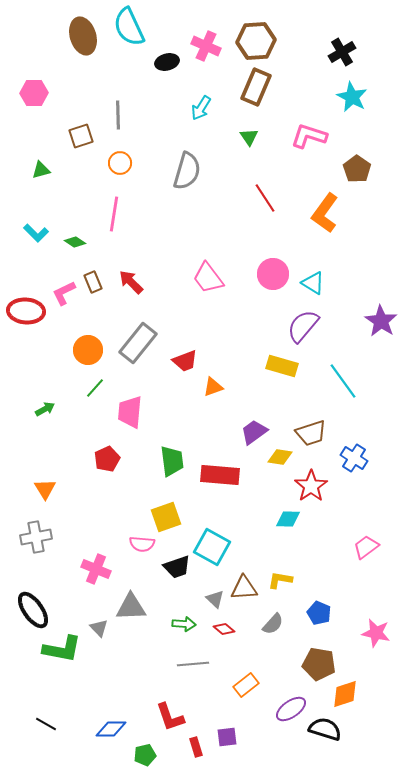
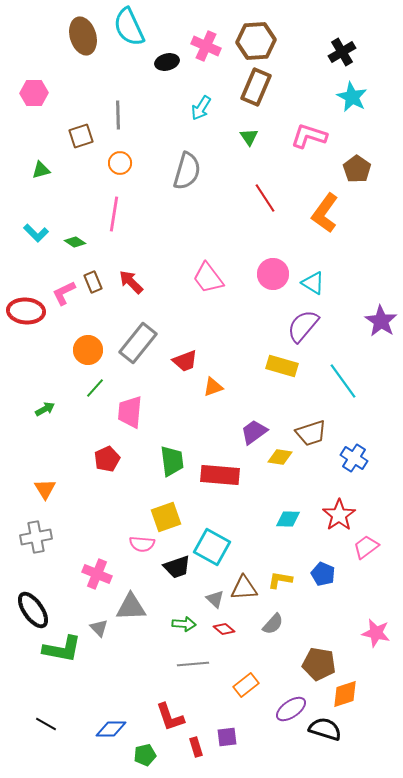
red star at (311, 486): moved 28 px right, 29 px down
pink cross at (96, 569): moved 1 px right, 5 px down
blue pentagon at (319, 613): moved 4 px right, 39 px up
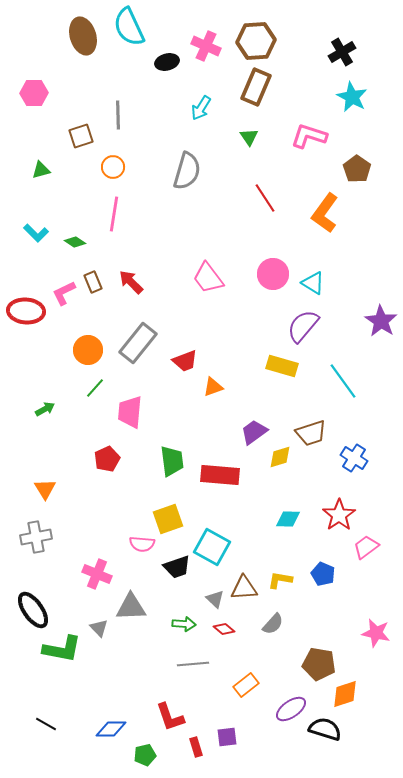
orange circle at (120, 163): moved 7 px left, 4 px down
yellow diamond at (280, 457): rotated 25 degrees counterclockwise
yellow square at (166, 517): moved 2 px right, 2 px down
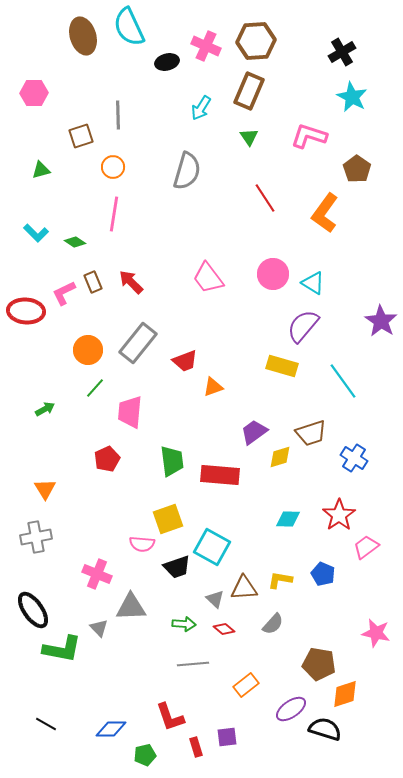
brown rectangle at (256, 87): moved 7 px left, 4 px down
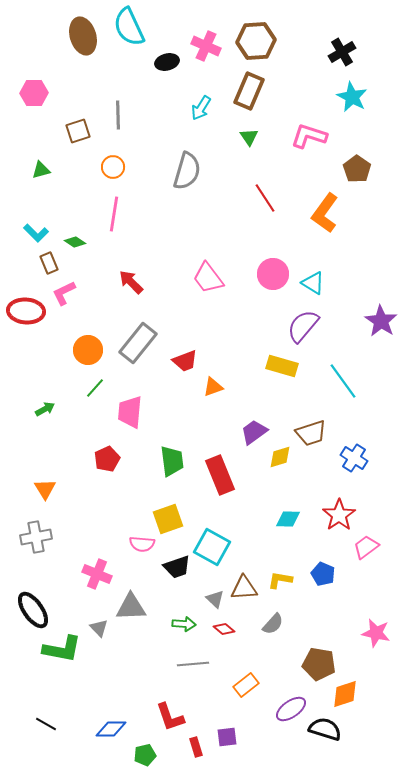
brown square at (81, 136): moved 3 px left, 5 px up
brown rectangle at (93, 282): moved 44 px left, 19 px up
red rectangle at (220, 475): rotated 63 degrees clockwise
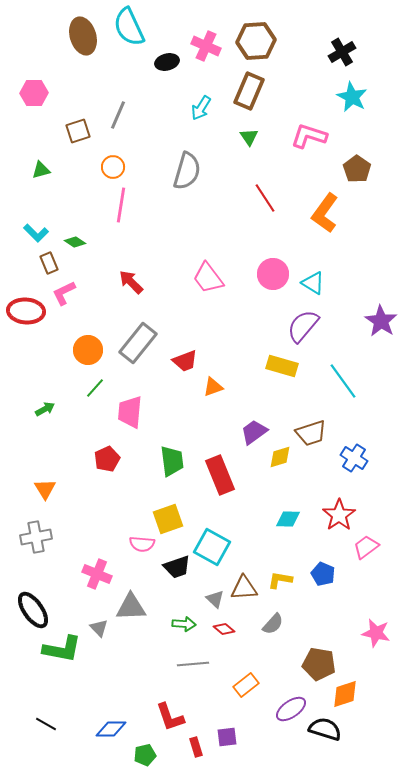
gray line at (118, 115): rotated 24 degrees clockwise
pink line at (114, 214): moved 7 px right, 9 px up
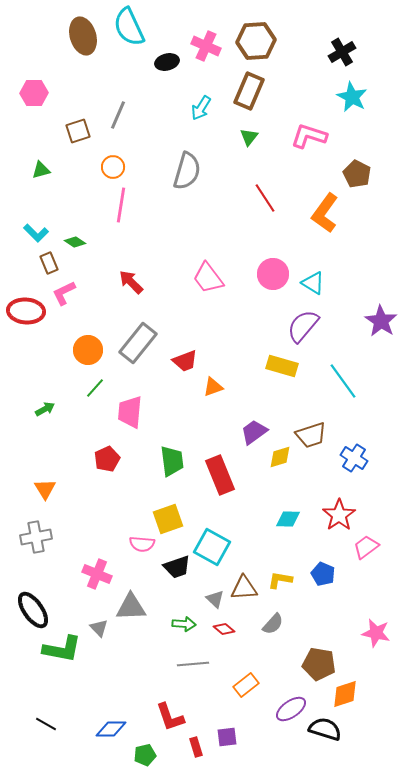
green triangle at (249, 137): rotated 12 degrees clockwise
brown pentagon at (357, 169): moved 5 px down; rotated 8 degrees counterclockwise
brown trapezoid at (311, 433): moved 2 px down
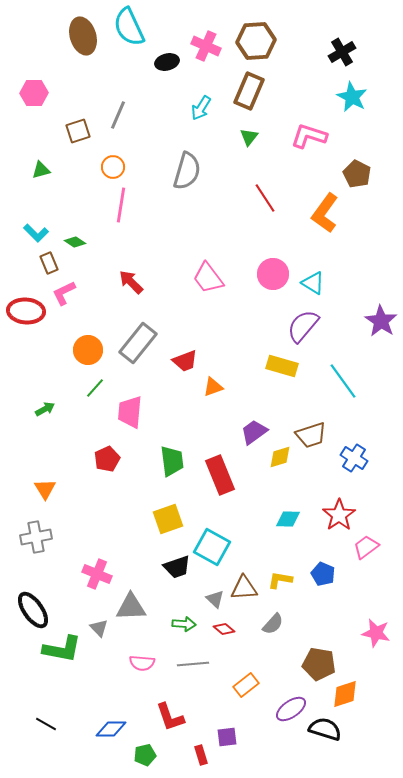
pink semicircle at (142, 544): moved 119 px down
red rectangle at (196, 747): moved 5 px right, 8 px down
